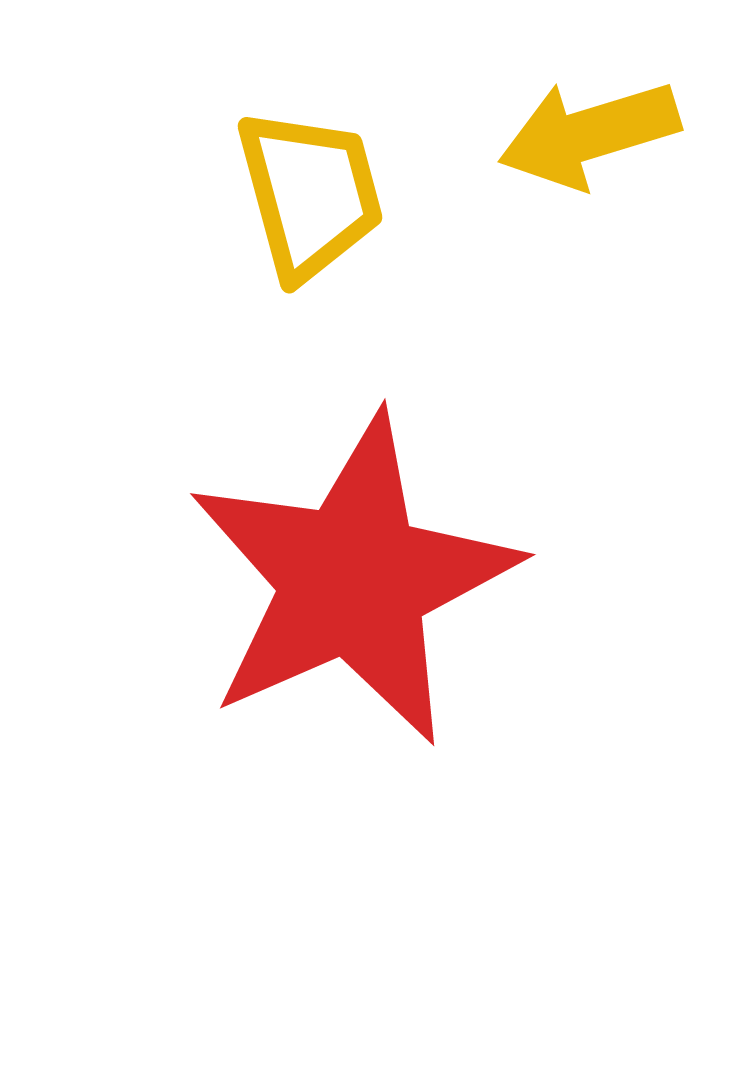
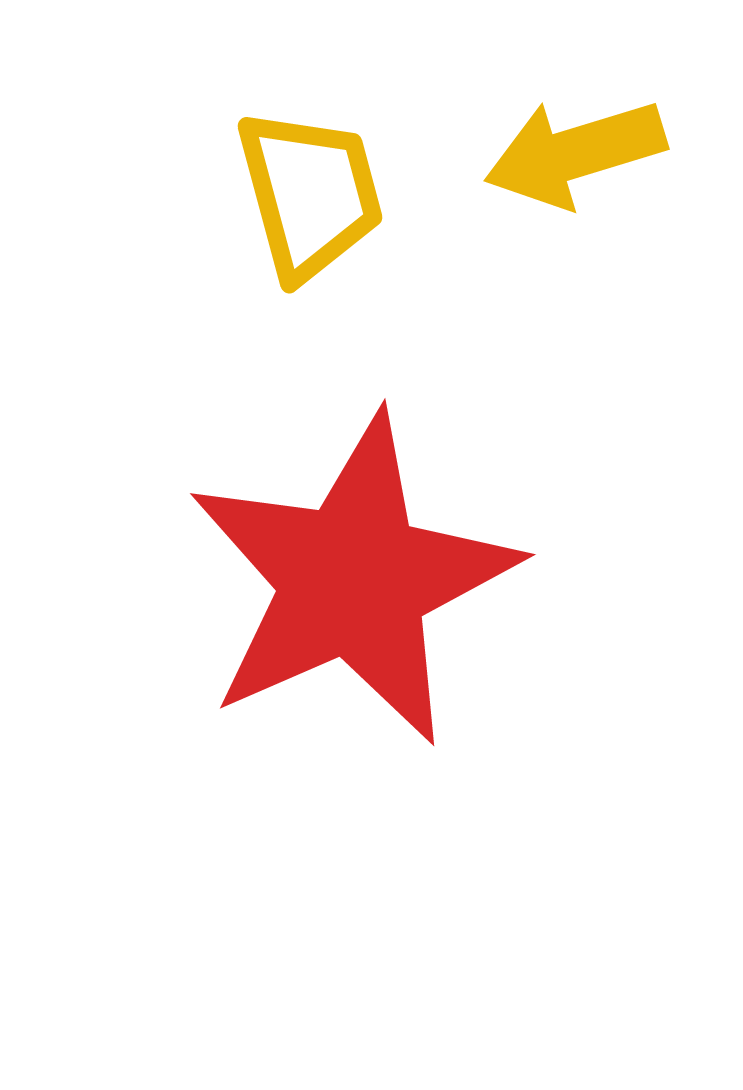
yellow arrow: moved 14 px left, 19 px down
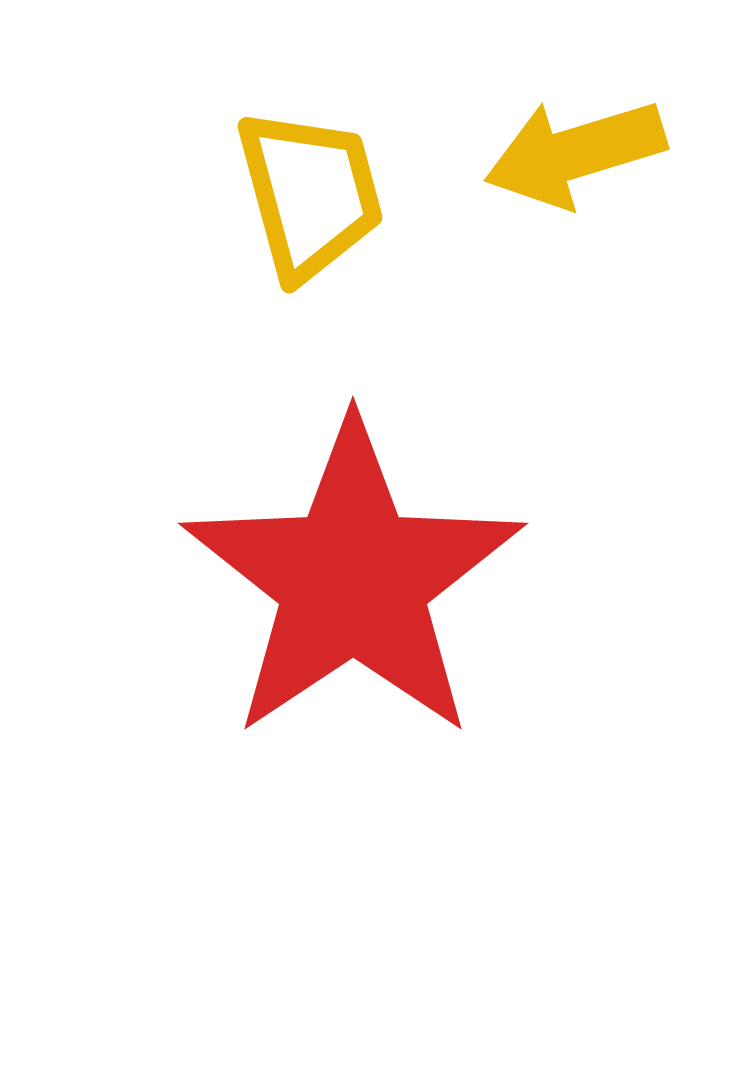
red star: rotated 10 degrees counterclockwise
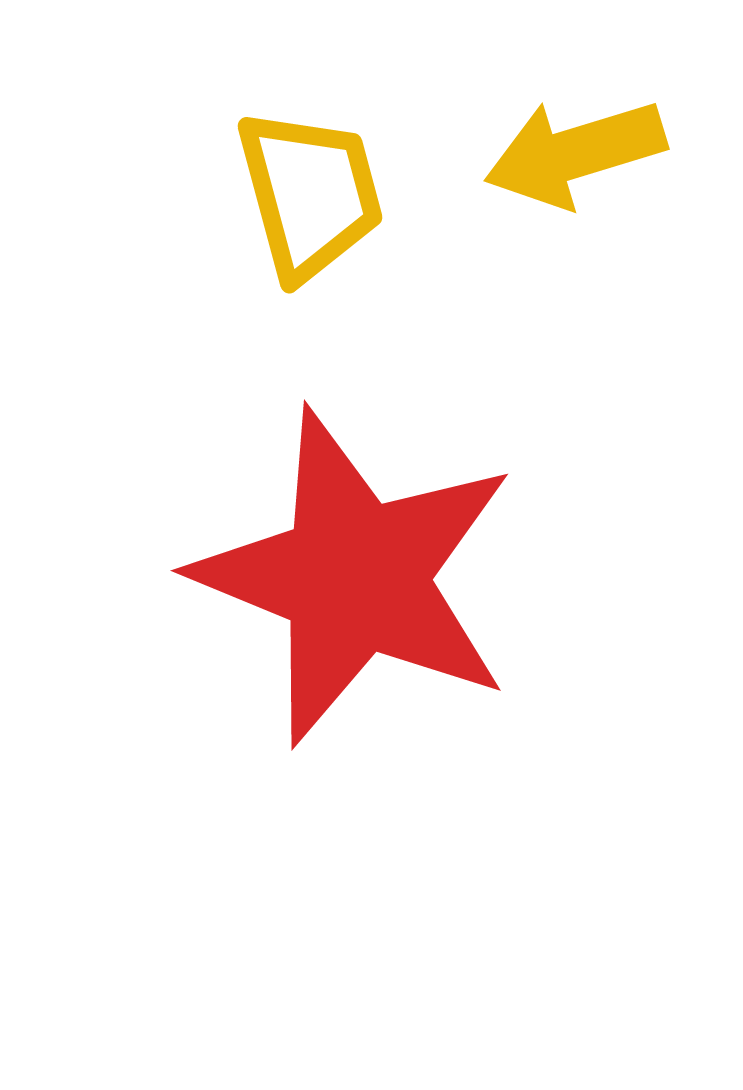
red star: moved 2 px right, 3 px up; rotated 16 degrees counterclockwise
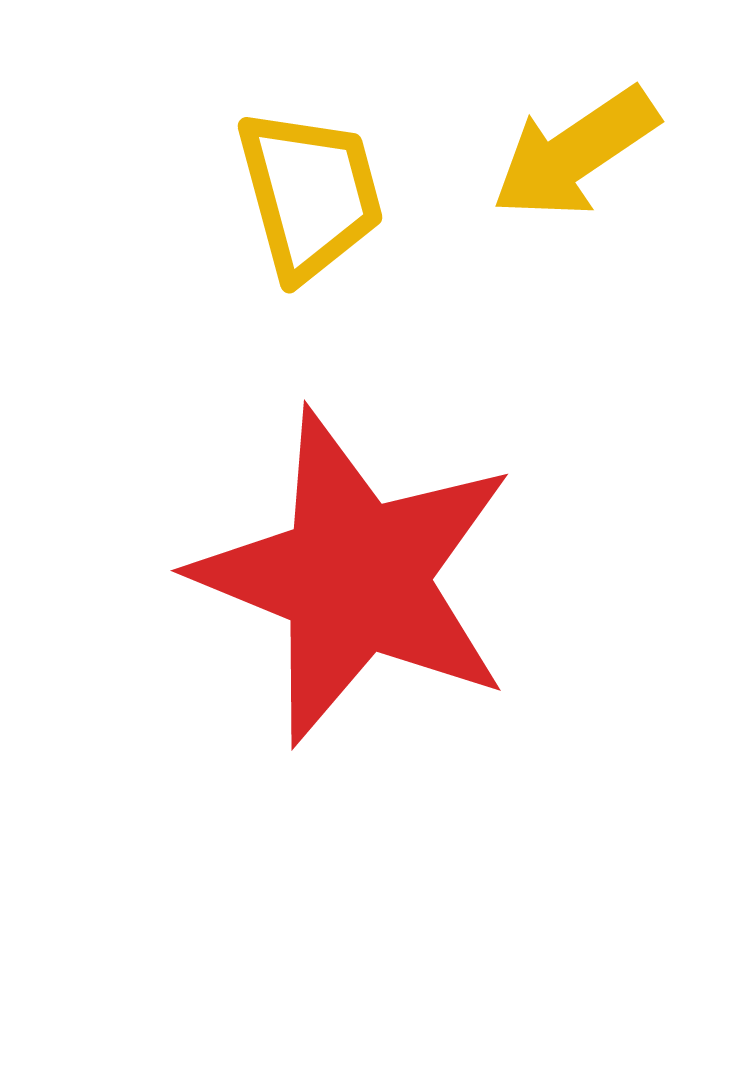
yellow arrow: rotated 17 degrees counterclockwise
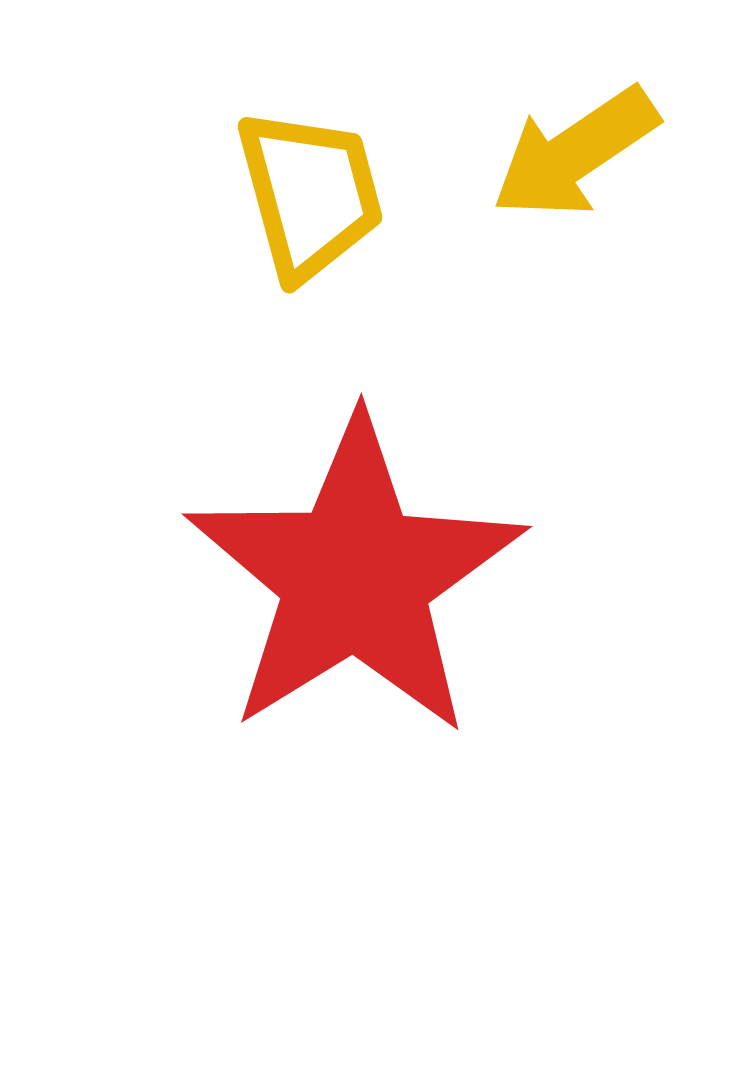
red star: rotated 18 degrees clockwise
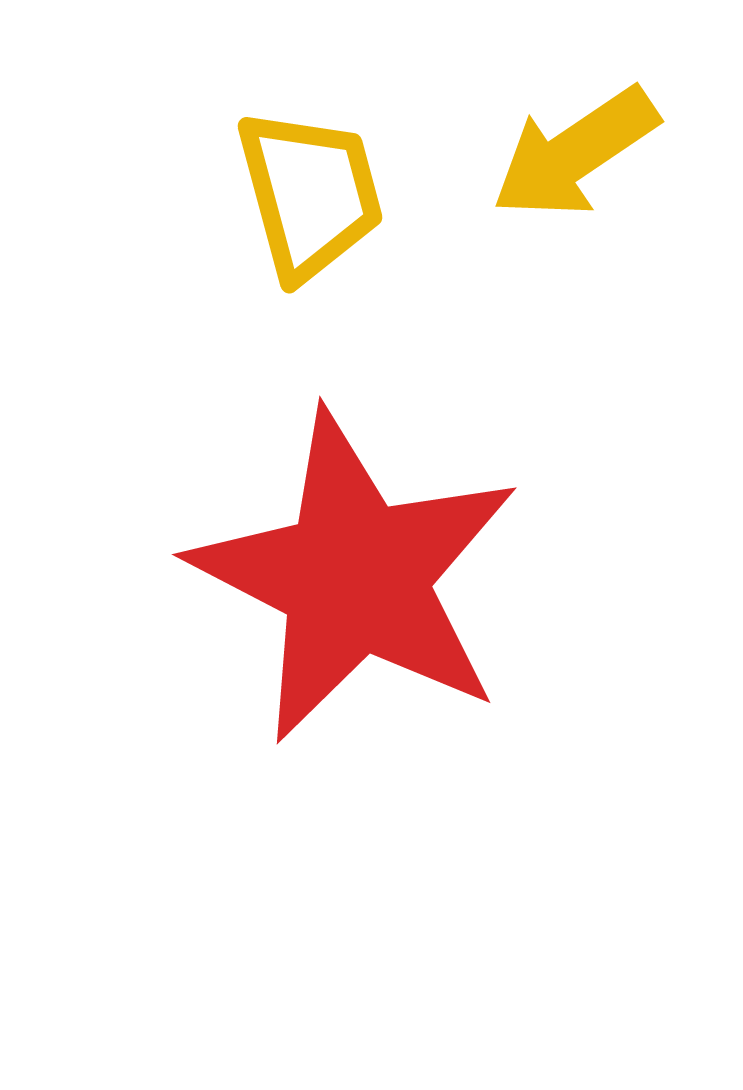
red star: rotated 13 degrees counterclockwise
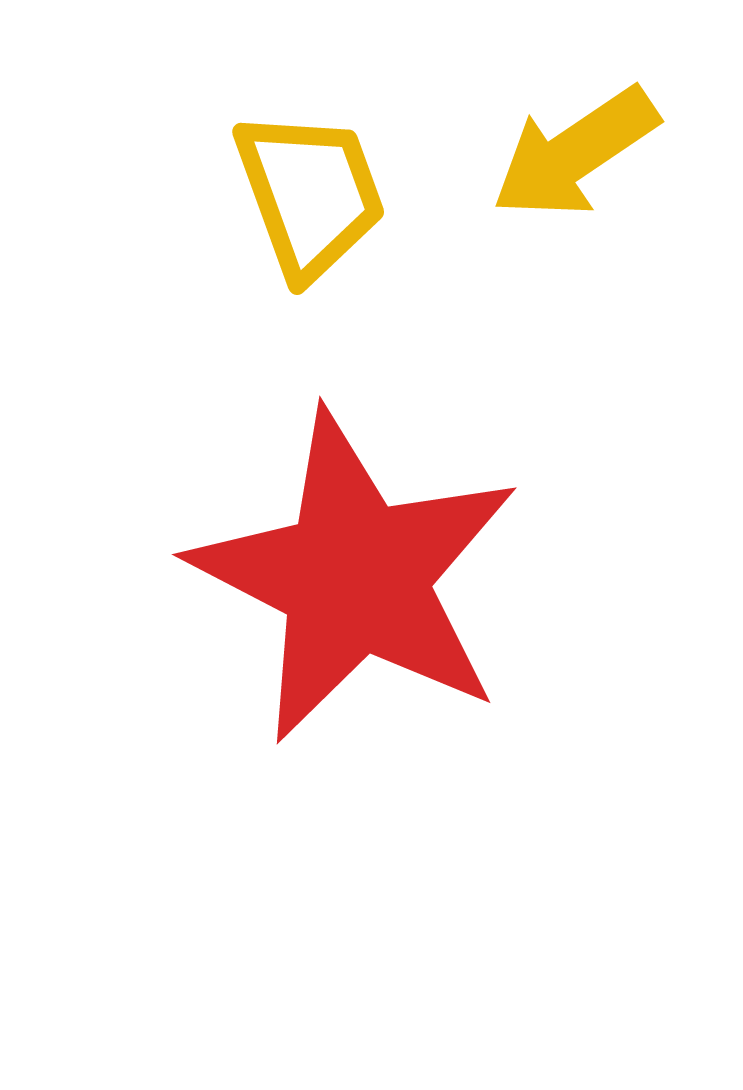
yellow trapezoid: rotated 5 degrees counterclockwise
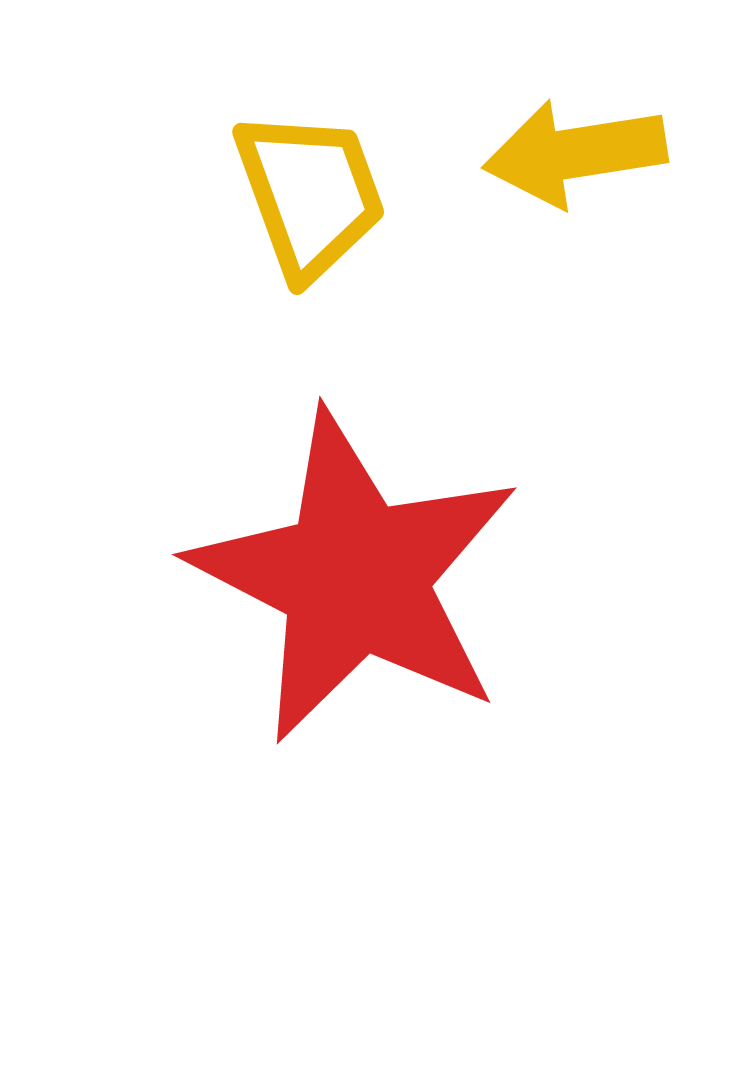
yellow arrow: rotated 25 degrees clockwise
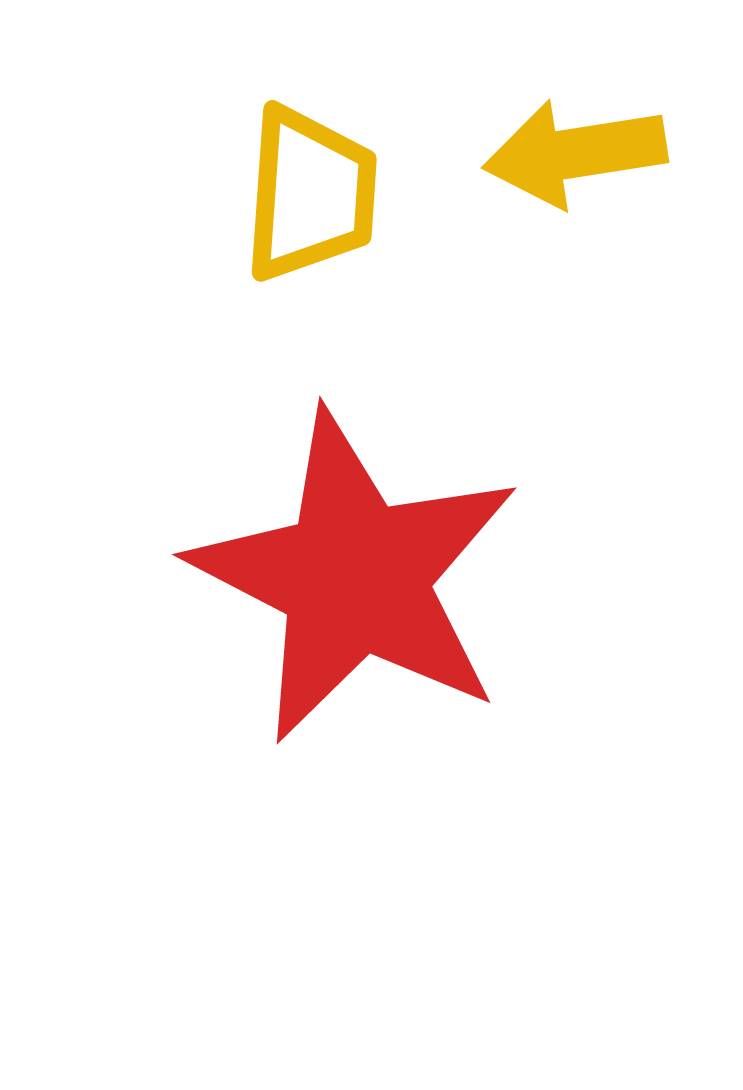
yellow trapezoid: rotated 24 degrees clockwise
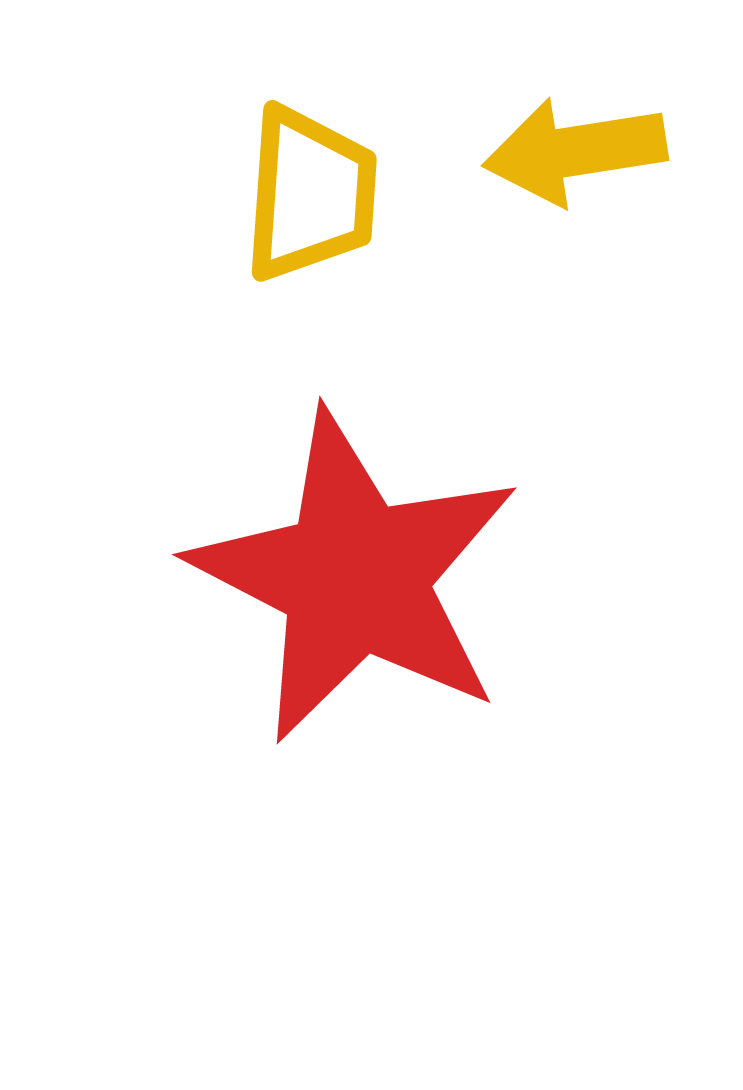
yellow arrow: moved 2 px up
